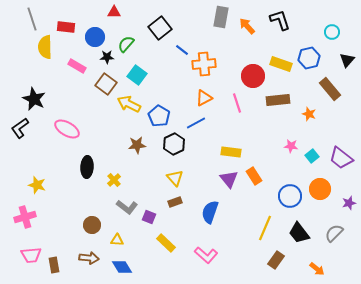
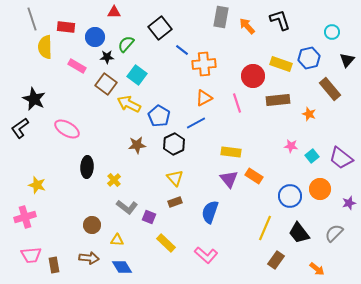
orange rectangle at (254, 176): rotated 24 degrees counterclockwise
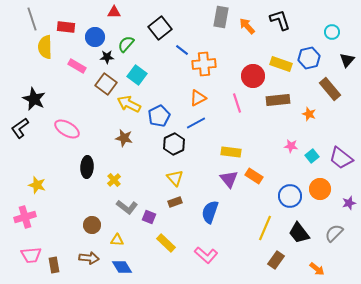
orange triangle at (204, 98): moved 6 px left
blue pentagon at (159, 116): rotated 15 degrees clockwise
brown star at (137, 145): moved 13 px left, 7 px up; rotated 18 degrees clockwise
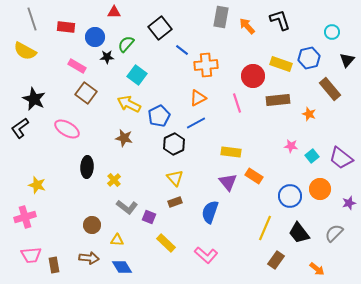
yellow semicircle at (45, 47): moved 20 px left, 4 px down; rotated 60 degrees counterclockwise
orange cross at (204, 64): moved 2 px right, 1 px down
brown square at (106, 84): moved 20 px left, 9 px down
purple triangle at (229, 179): moved 1 px left, 3 px down
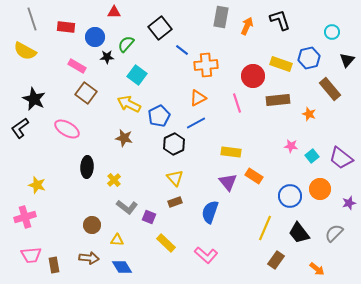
orange arrow at (247, 26): rotated 66 degrees clockwise
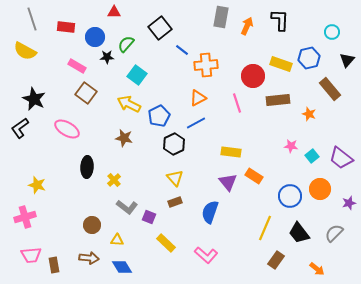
black L-shape at (280, 20): rotated 20 degrees clockwise
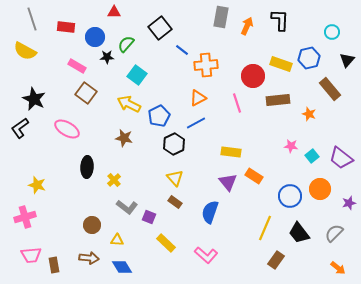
brown rectangle at (175, 202): rotated 56 degrees clockwise
orange arrow at (317, 269): moved 21 px right, 1 px up
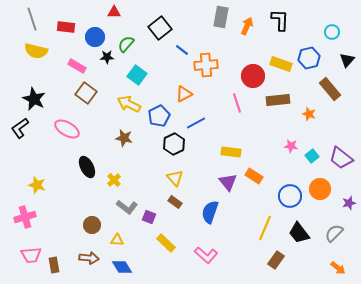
yellow semicircle at (25, 51): moved 11 px right; rotated 15 degrees counterclockwise
orange triangle at (198, 98): moved 14 px left, 4 px up
black ellipse at (87, 167): rotated 30 degrees counterclockwise
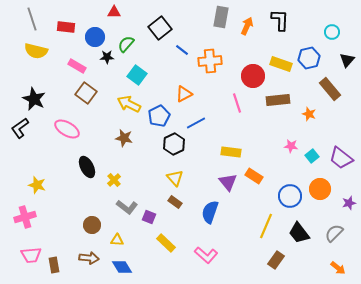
orange cross at (206, 65): moved 4 px right, 4 px up
yellow line at (265, 228): moved 1 px right, 2 px up
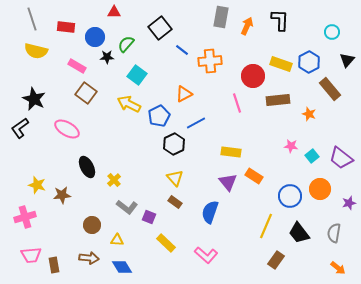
blue hexagon at (309, 58): moved 4 px down; rotated 15 degrees counterclockwise
brown star at (124, 138): moved 62 px left, 57 px down; rotated 18 degrees counterclockwise
gray semicircle at (334, 233): rotated 36 degrees counterclockwise
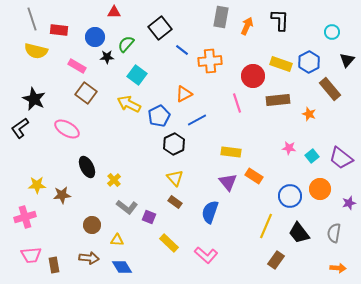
red rectangle at (66, 27): moved 7 px left, 3 px down
blue line at (196, 123): moved 1 px right, 3 px up
pink star at (291, 146): moved 2 px left, 2 px down
yellow star at (37, 185): rotated 18 degrees counterclockwise
yellow rectangle at (166, 243): moved 3 px right
orange arrow at (338, 268): rotated 35 degrees counterclockwise
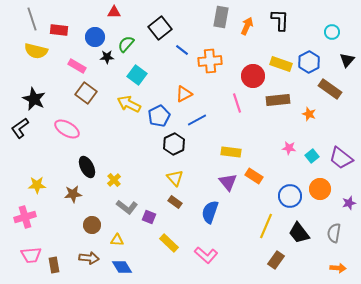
brown rectangle at (330, 89): rotated 15 degrees counterclockwise
brown star at (62, 195): moved 11 px right, 1 px up
